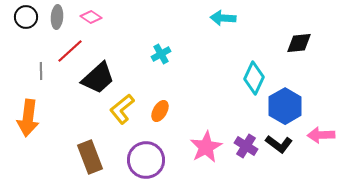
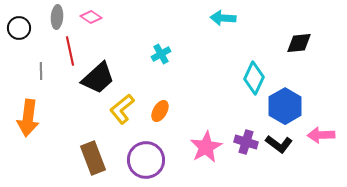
black circle: moved 7 px left, 11 px down
red line: rotated 60 degrees counterclockwise
purple cross: moved 4 px up; rotated 15 degrees counterclockwise
brown rectangle: moved 3 px right, 1 px down
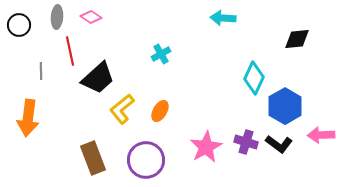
black circle: moved 3 px up
black diamond: moved 2 px left, 4 px up
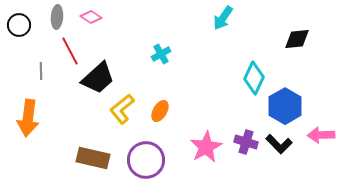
cyan arrow: rotated 60 degrees counterclockwise
red line: rotated 16 degrees counterclockwise
black L-shape: rotated 8 degrees clockwise
brown rectangle: rotated 56 degrees counterclockwise
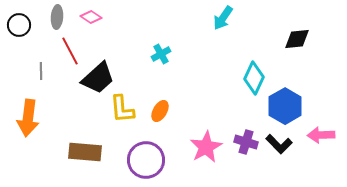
yellow L-shape: rotated 56 degrees counterclockwise
brown rectangle: moved 8 px left, 6 px up; rotated 8 degrees counterclockwise
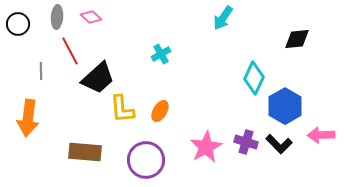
pink diamond: rotated 10 degrees clockwise
black circle: moved 1 px left, 1 px up
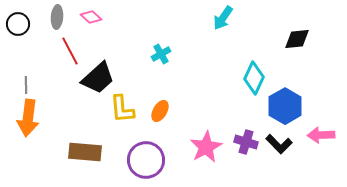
gray line: moved 15 px left, 14 px down
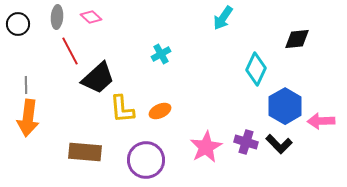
cyan diamond: moved 2 px right, 9 px up
orange ellipse: rotated 35 degrees clockwise
pink arrow: moved 14 px up
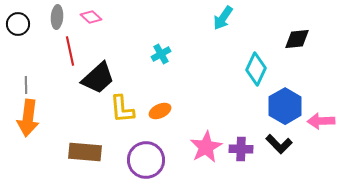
red line: rotated 16 degrees clockwise
purple cross: moved 5 px left, 7 px down; rotated 15 degrees counterclockwise
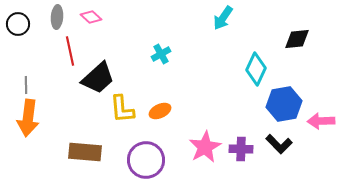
blue hexagon: moved 1 px left, 2 px up; rotated 20 degrees clockwise
pink star: moved 1 px left
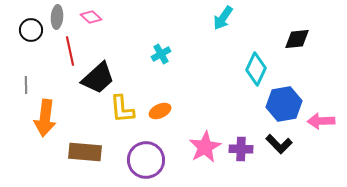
black circle: moved 13 px right, 6 px down
orange arrow: moved 17 px right
